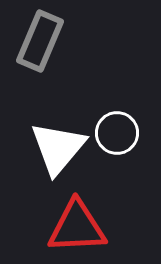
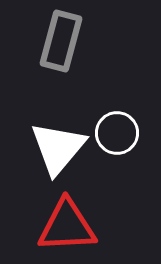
gray rectangle: moved 21 px right; rotated 8 degrees counterclockwise
red triangle: moved 10 px left, 1 px up
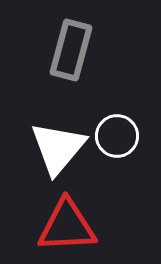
gray rectangle: moved 10 px right, 9 px down
white circle: moved 3 px down
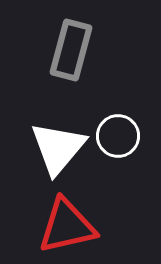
white circle: moved 1 px right
red triangle: rotated 10 degrees counterclockwise
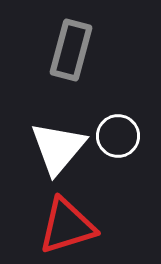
red triangle: rotated 4 degrees counterclockwise
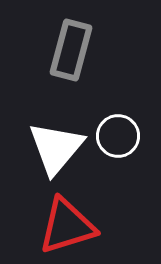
white triangle: moved 2 px left
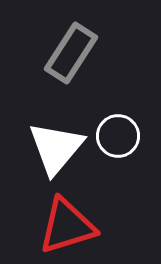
gray rectangle: moved 3 px down; rotated 18 degrees clockwise
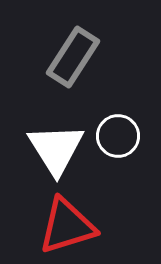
gray rectangle: moved 2 px right, 4 px down
white triangle: moved 1 px down; rotated 12 degrees counterclockwise
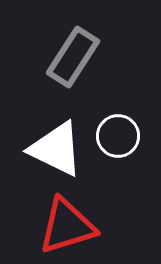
white triangle: rotated 32 degrees counterclockwise
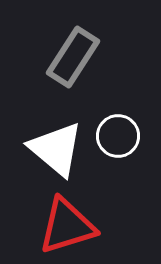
white triangle: rotated 14 degrees clockwise
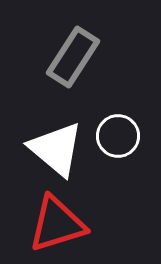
red triangle: moved 10 px left, 2 px up
